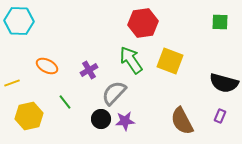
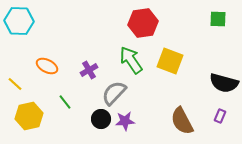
green square: moved 2 px left, 3 px up
yellow line: moved 3 px right, 1 px down; rotated 63 degrees clockwise
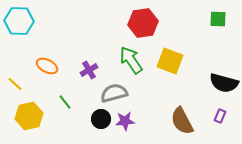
gray semicircle: rotated 32 degrees clockwise
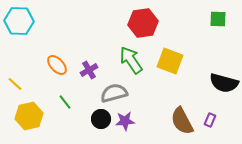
orange ellipse: moved 10 px right, 1 px up; rotated 20 degrees clockwise
purple rectangle: moved 10 px left, 4 px down
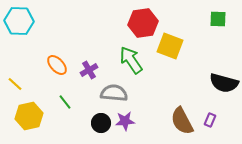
yellow square: moved 15 px up
gray semicircle: rotated 20 degrees clockwise
black circle: moved 4 px down
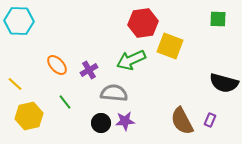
green arrow: rotated 80 degrees counterclockwise
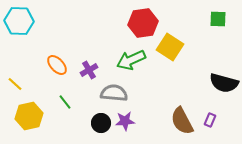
yellow square: moved 1 px down; rotated 12 degrees clockwise
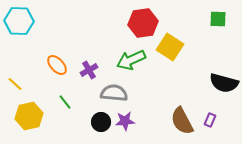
black circle: moved 1 px up
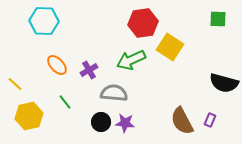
cyan hexagon: moved 25 px right
purple star: moved 2 px down; rotated 12 degrees clockwise
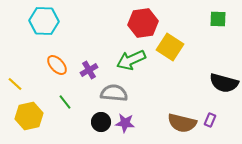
brown semicircle: moved 2 px down; rotated 48 degrees counterclockwise
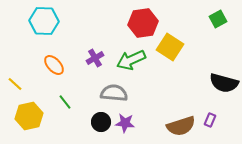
green square: rotated 30 degrees counterclockwise
orange ellipse: moved 3 px left
purple cross: moved 6 px right, 12 px up
brown semicircle: moved 1 px left, 3 px down; rotated 32 degrees counterclockwise
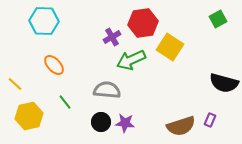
purple cross: moved 17 px right, 21 px up
gray semicircle: moved 7 px left, 3 px up
